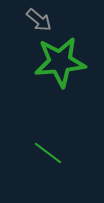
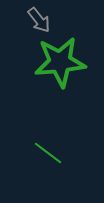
gray arrow: rotated 12 degrees clockwise
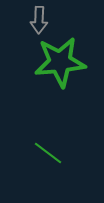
gray arrow: rotated 40 degrees clockwise
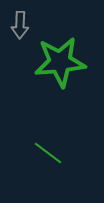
gray arrow: moved 19 px left, 5 px down
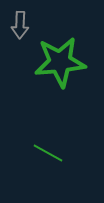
green line: rotated 8 degrees counterclockwise
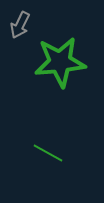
gray arrow: rotated 24 degrees clockwise
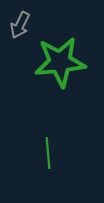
green line: rotated 56 degrees clockwise
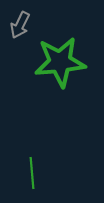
green line: moved 16 px left, 20 px down
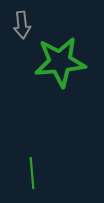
gray arrow: moved 2 px right; rotated 32 degrees counterclockwise
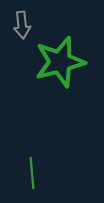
green star: rotated 9 degrees counterclockwise
